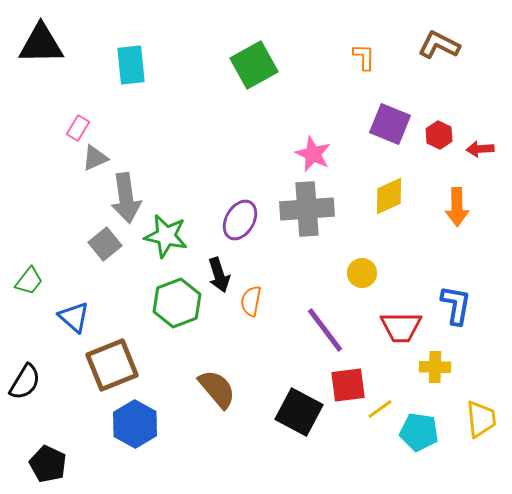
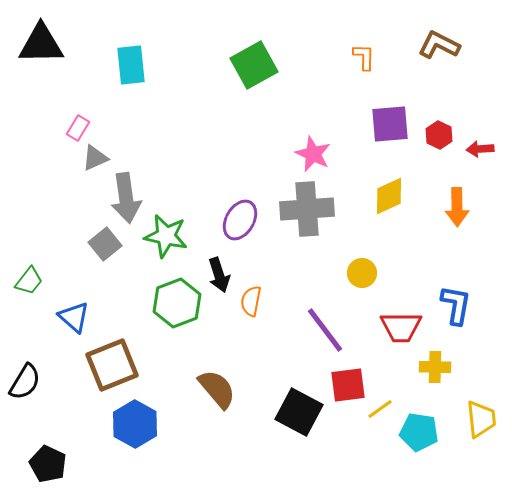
purple square: rotated 27 degrees counterclockwise
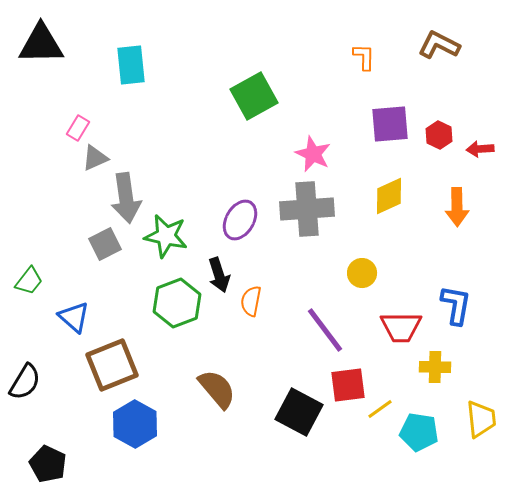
green square: moved 31 px down
gray square: rotated 12 degrees clockwise
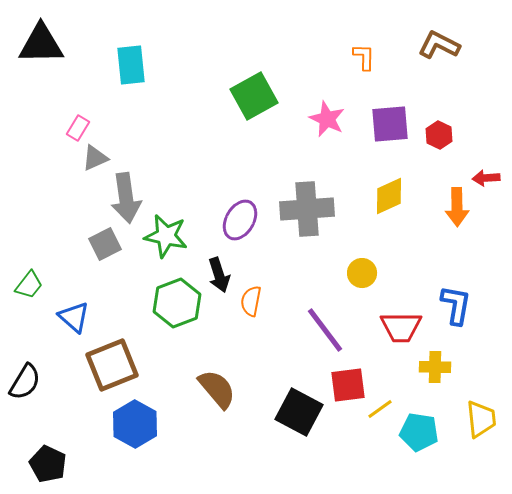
red arrow: moved 6 px right, 29 px down
pink star: moved 14 px right, 35 px up
green trapezoid: moved 4 px down
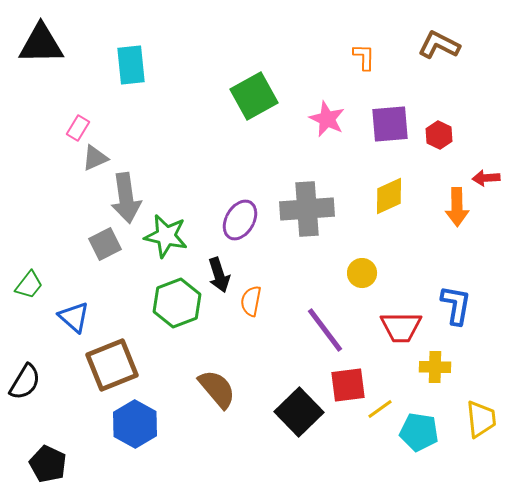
black square: rotated 18 degrees clockwise
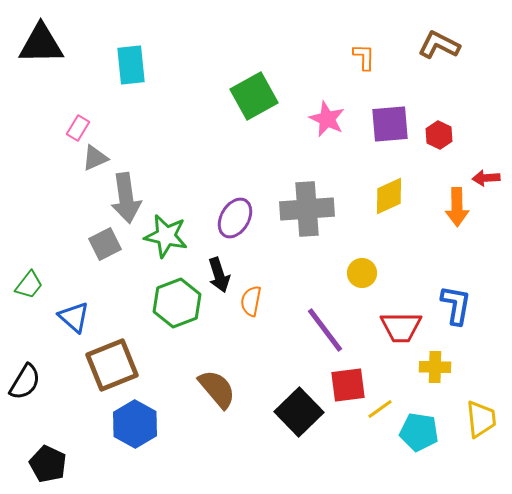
purple ellipse: moved 5 px left, 2 px up
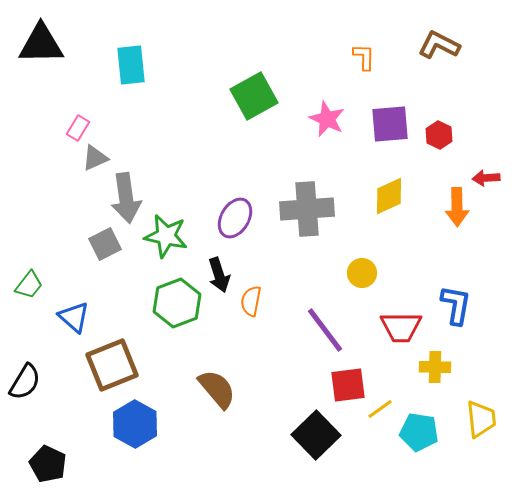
black square: moved 17 px right, 23 px down
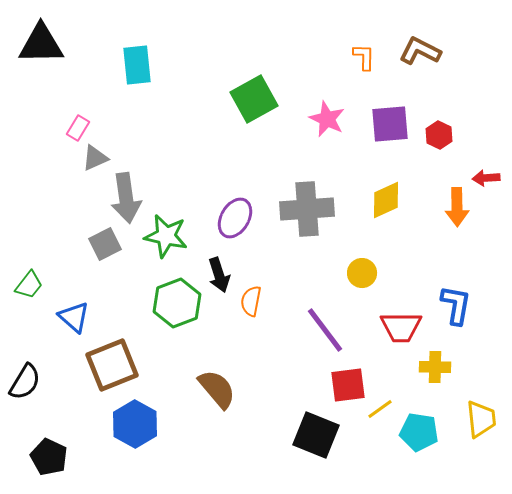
brown L-shape: moved 19 px left, 6 px down
cyan rectangle: moved 6 px right
green square: moved 3 px down
yellow diamond: moved 3 px left, 4 px down
black square: rotated 24 degrees counterclockwise
black pentagon: moved 1 px right, 7 px up
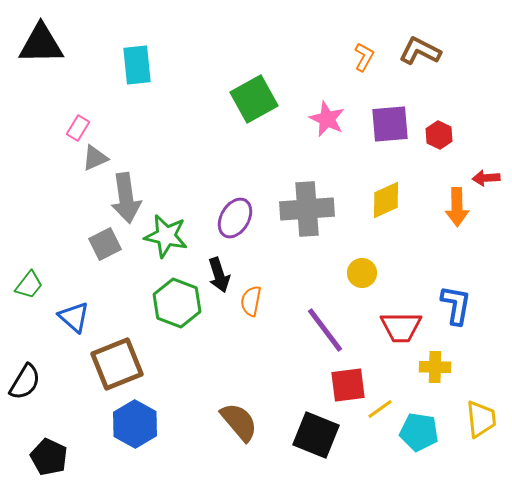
orange L-shape: rotated 28 degrees clockwise
green hexagon: rotated 18 degrees counterclockwise
brown square: moved 5 px right, 1 px up
brown semicircle: moved 22 px right, 33 px down
